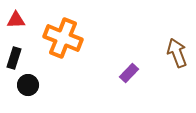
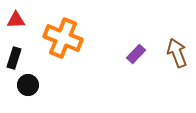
purple rectangle: moved 7 px right, 19 px up
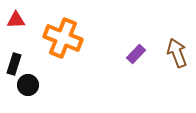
black rectangle: moved 6 px down
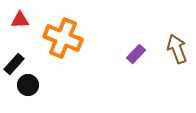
red triangle: moved 4 px right
brown arrow: moved 4 px up
black rectangle: rotated 25 degrees clockwise
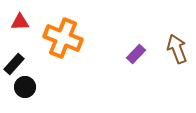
red triangle: moved 2 px down
black circle: moved 3 px left, 2 px down
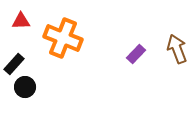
red triangle: moved 1 px right, 1 px up
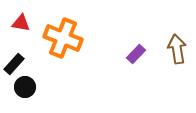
red triangle: moved 2 px down; rotated 12 degrees clockwise
brown arrow: rotated 12 degrees clockwise
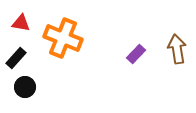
black rectangle: moved 2 px right, 6 px up
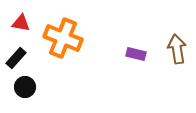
purple rectangle: rotated 60 degrees clockwise
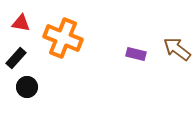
brown arrow: rotated 44 degrees counterclockwise
black circle: moved 2 px right
